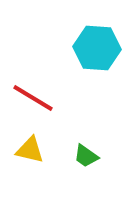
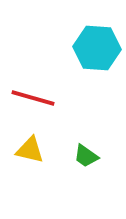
red line: rotated 15 degrees counterclockwise
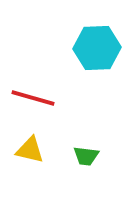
cyan hexagon: rotated 6 degrees counterclockwise
green trapezoid: rotated 28 degrees counterclockwise
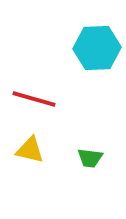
red line: moved 1 px right, 1 px down
green trapezoid: moved 4 px right, 2 px down
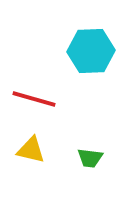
cyan hexagon: moved 6 px left, 3 px down
yellow triangle: moved 1 px right
